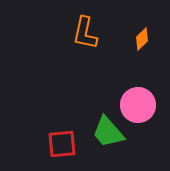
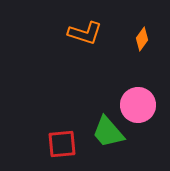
orange L-shape: rotated 84 degrees counterclockwise
orange diamond: rotated 10 degrees counterclockwise
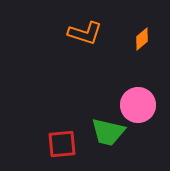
orange diamond: rotated 15 degrees clockwise
green trapezoid: rotated 36 degrees counterclockwise
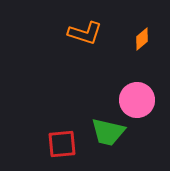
pink circle: moved 1 px left, 5 px up
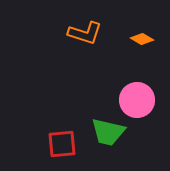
orange diamond: rotated 70 degrees clockwise
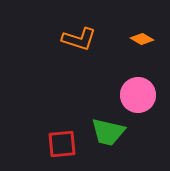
orange L-shape: moved 6 px left, 6 px down
pink circle: moved 1 px right, 5 px up
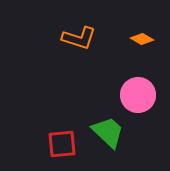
orange L-shape: moved 1 px up
green trapezoid: rotated 150 degrees counterclockwise
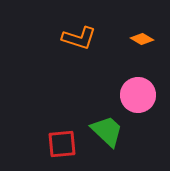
green trapezoid: moved 1 px left, 1 px up
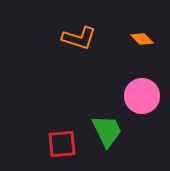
orange diamond: rotated 15 degrees clockwise
pink circle: moved 4 px right, 1 px down
green trapezoid: rotated 21 degrees clockwise
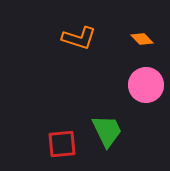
pink circle: moved 4 px right, 11 px up
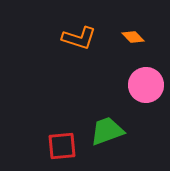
orange diamond: moved 9 px left, 2 px up
green trapezoid: rotated 84 degrees counterclockwise
red square: moved 2 px down
